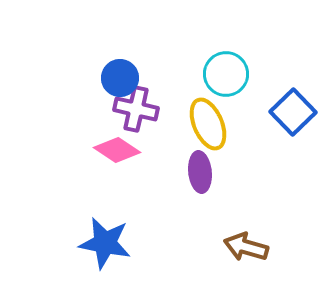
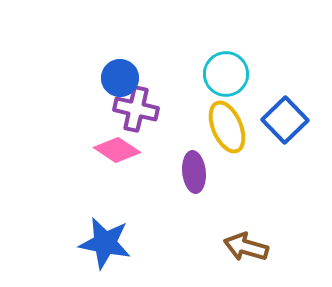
blue square: moved 8 px left, 8 px down
yellow ellipse: moved 19 px right, 3 px down
purple ellipse: moved 6 px left
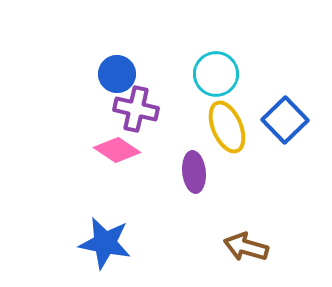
cyan circle: moved 10 px left
blue circle: moved 3 px left, 4 px up
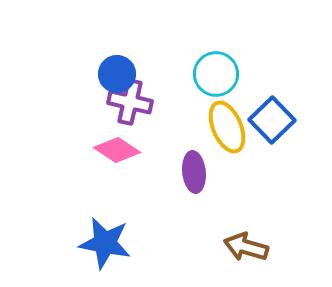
purple cross: moved 6 px left, 7 px up
blue square: moved 13 px left
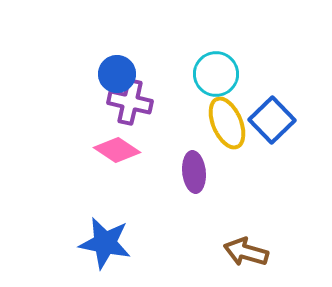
yellow ellipse: moved 4 px up
brown arrow: moved 5 px down
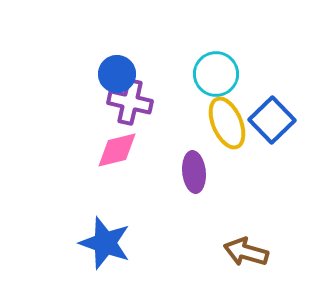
pink diamond: rotated 48 degrees counterclockwise
blue star: rotated 8 degrees clockwise
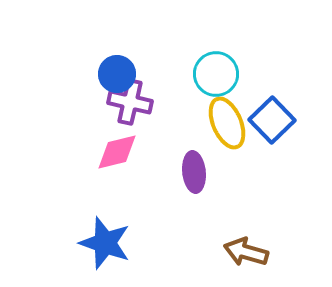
pink diamond: moved 2 px down
